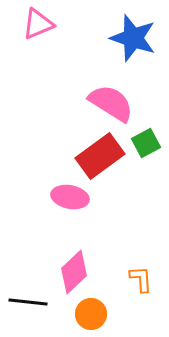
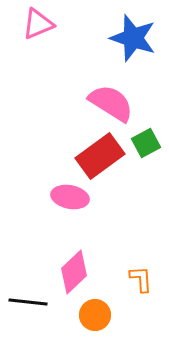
orange circle: moved 4 px right, 1 px down
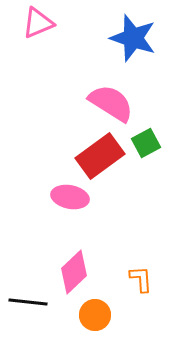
pink triangle: moved 1 px up
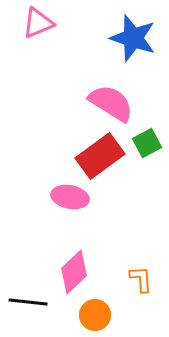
green square: moved 1 px right
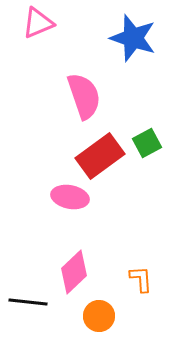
pink semicircle: moved 27 px left, 7 px up; rotated 39 degrees clockwise
orange circle: moved 4 px right, 1 px down
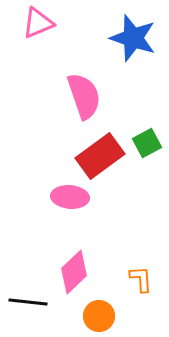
pink ellipse: rotated 6 degrees counterclockwise
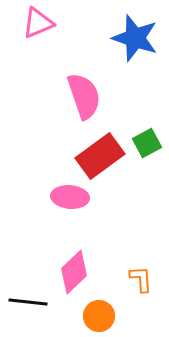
blue star: moved 2 px right
